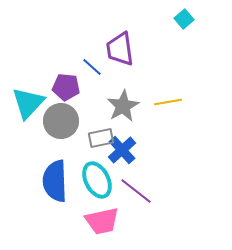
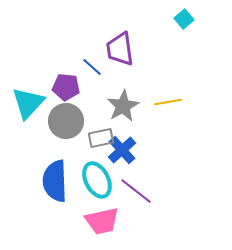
gray circle: moved 5 px right
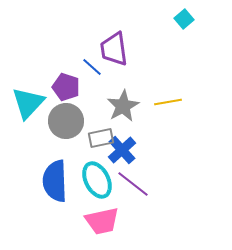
purple trapezoid: moved 6 px left
purple pentagon: rotated 12 degrees clockwise
purple line: moved 3 px left, 7 px up
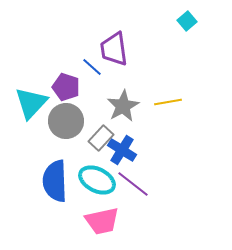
cyan square: moved 3 px right, 2 px down
cyan triangle: moved 3 px right
gray rectangle: rotated 35 degrees counterclockwise
blue cross: rotated 16 degrees counterclockwise
cyan ellipse: rotated 36 degrees counterclockwise
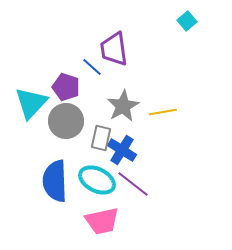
yellow line: moved 5 px left, 10 px down
gray rectangle: rotated 30 degrees counterclockwise
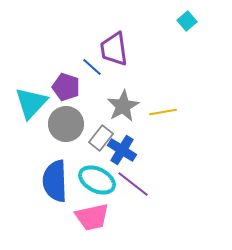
gray circle: moved 3 px down
gray rectangle: rotated 25 degrees clockwise
pink trapezoid: moved 10 px left, 4 px up
